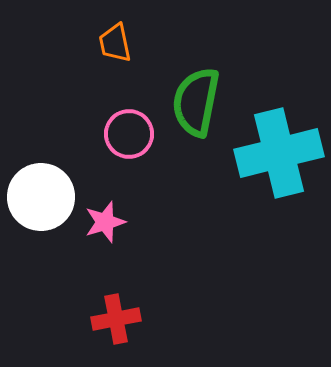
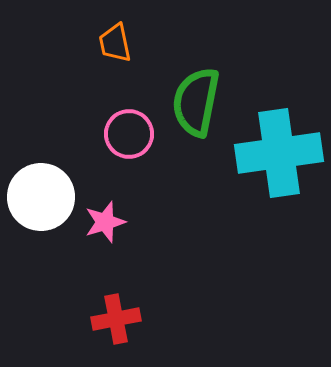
cyan cross: rotated 6 degrees clockwise
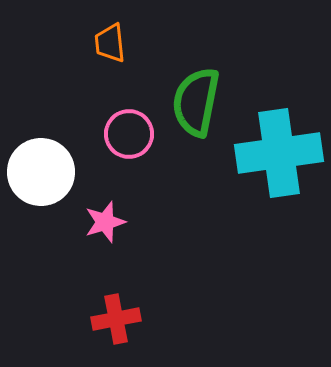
orange trapezoid: moved 5 px left; rotated 6 degrees clockwise
white circle: moved 25 px up
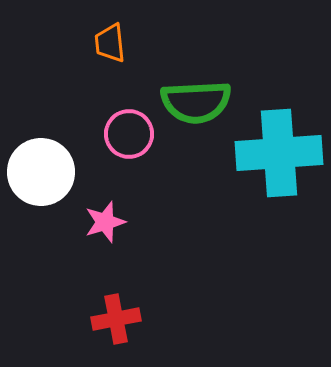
green semicircle: rotated 104 degrees counterclockwise
cyan cross: rotated 4 degrees clockwise
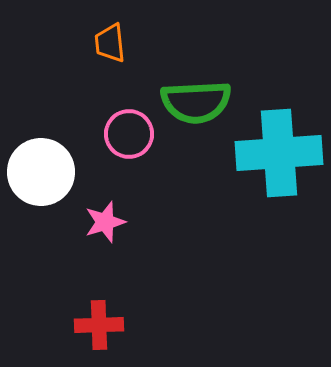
red cross: moved 17 px left, 6 px down; rotated 9 degrees clockwise
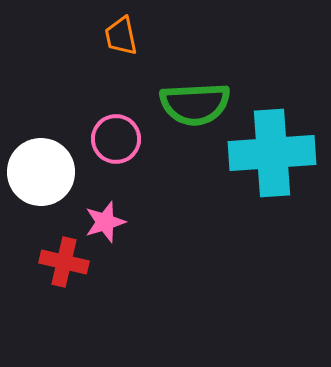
orange trapezoid: moved 11 px right, 7 px up; rotated 6 degrees counterclockwise
green semicircle: moved 1 px left, 2 px down
pink circle: moved 13 px left, 5 px down
cyan cross: moved 7 px left
red cross: moved 35 px left, 63 px up; rotated 15 degrees clockwise
